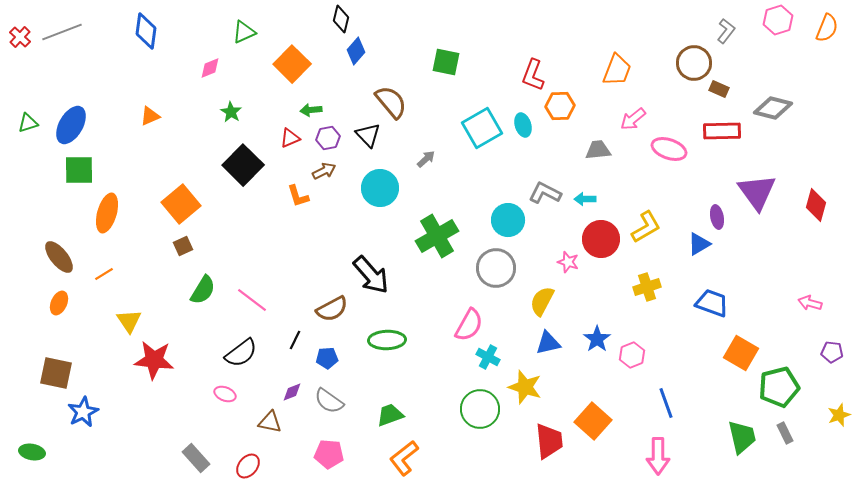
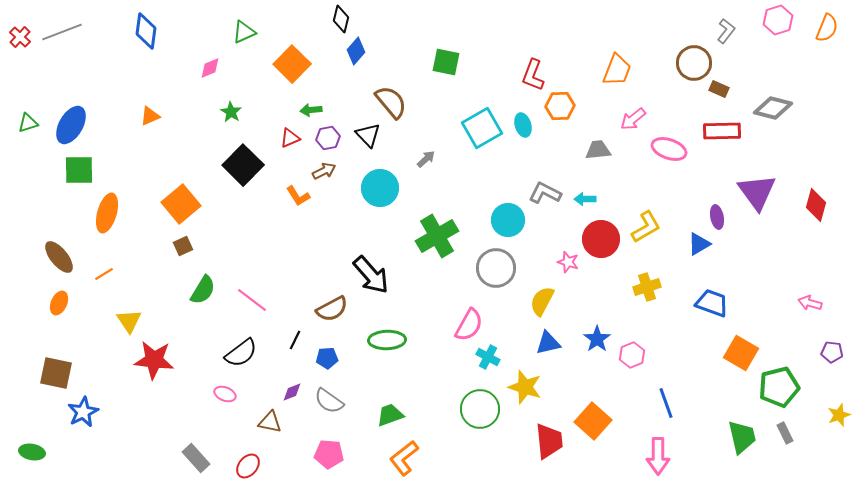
orange L-shape at (298, 196): rotated 15 degrees counterclockwise
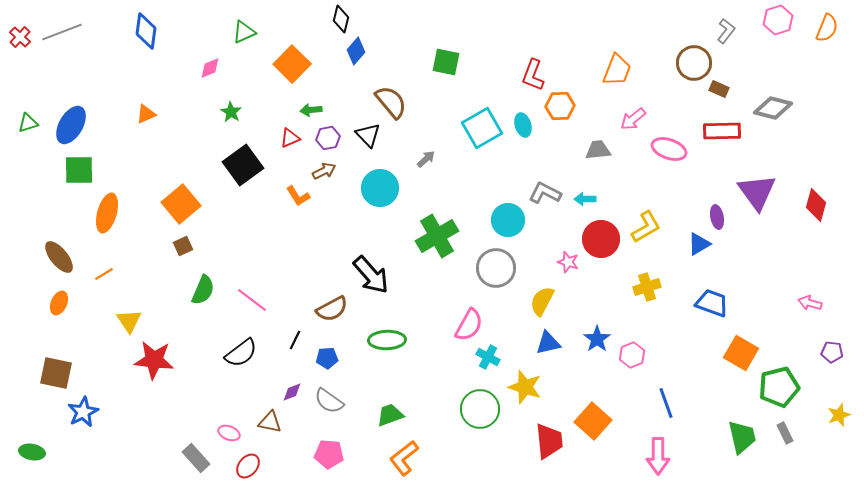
orange triangle at (150, 116): moved 4 px left, 2 px up
black square at (243, 165): rotated 9 degrees clockwise
green semicircle at (203, 290): rotated 8 degrees counterclockwise
pink ellipse at (225, 394): moved 4 px right, 39 px down
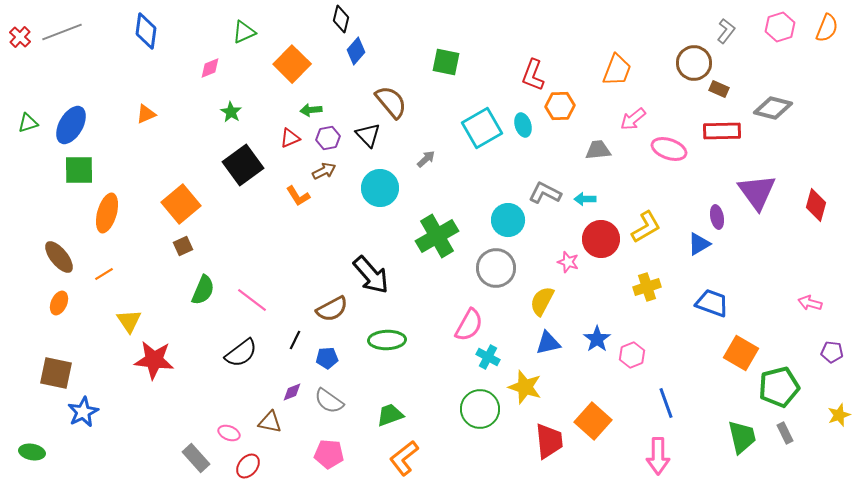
pink hexagon at (778, 20): moved 2 px right, 7 px down
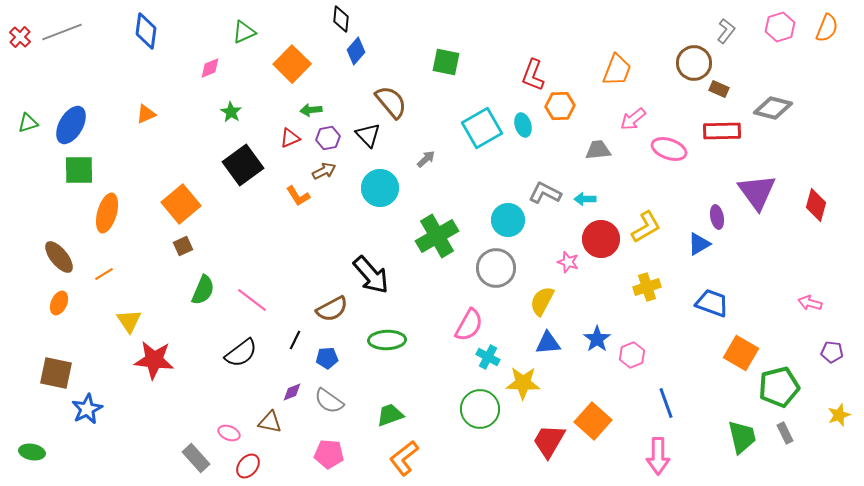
black diamond at (341, 19): rotated 8 degrees counterclockwise
blue triangle at (548, 343): rotated 8 degrees clockwise
yellow star at (525, 387): moved 2 px left, 4 px up; rotated 16 degrees counterclockwise
blue star at (83, 412): moved 4 px right, 3 px up
red trapezoid at (549, 441): rotated 144 degrees counterclockwise
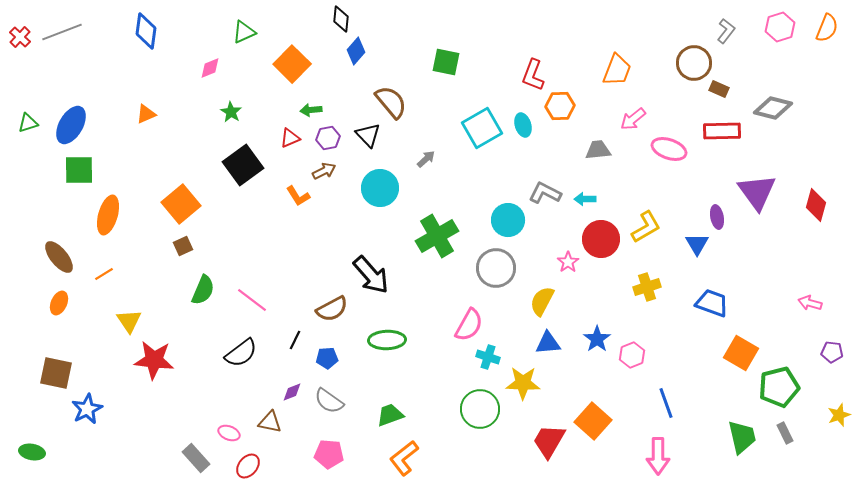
orange ellipse at (107, 213): moved 1 px right, 2 px down
blue triangle at (699, 244): moved 2 px left; rotated 30 degrees counterclockwise
pink star at (568, 262): rotated 20 degrees clockwise
cyan cross at (488, 357): rotated 10 degrees counterclockwise
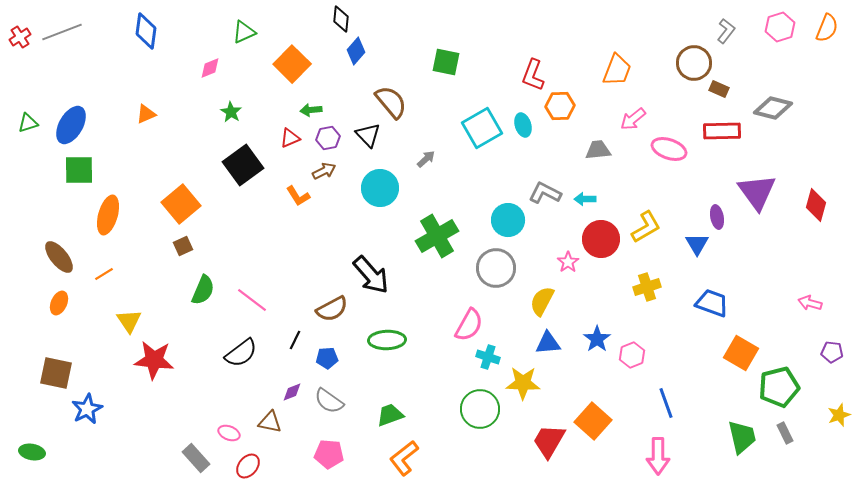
red cross at (20, 37): rotated 15 degrees clockwise
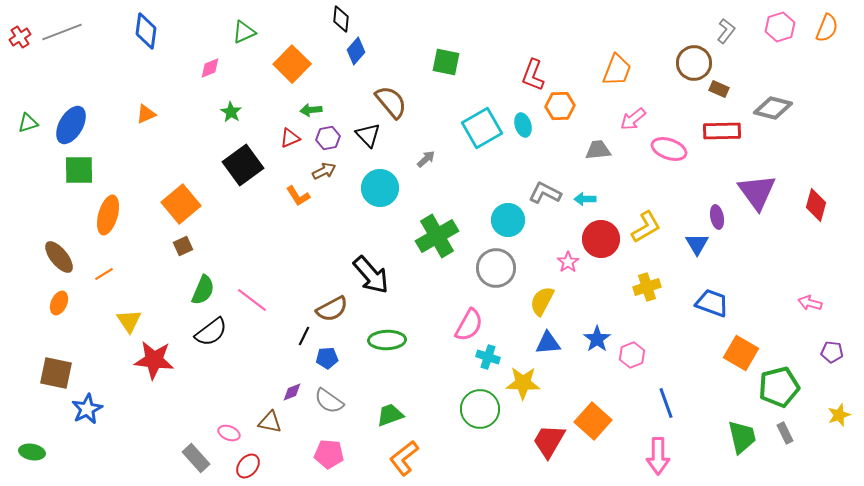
black line at (295, 340): moved 9 px right, 4 px up
black semicircle at (241, 353): moved 30 px left, 21 px up
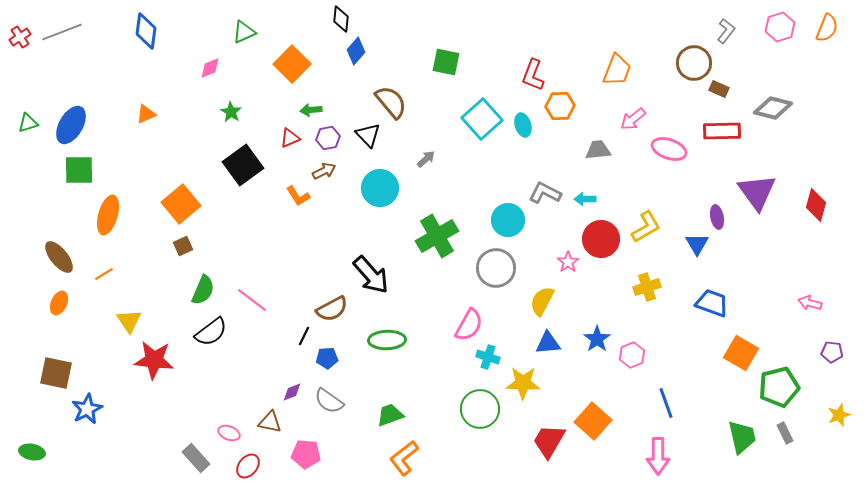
cyan square at (482, 128): moved 9 px up; rotated 12 degrees counterclockwise
pink pentagon at (329, 454): moved 23 px left
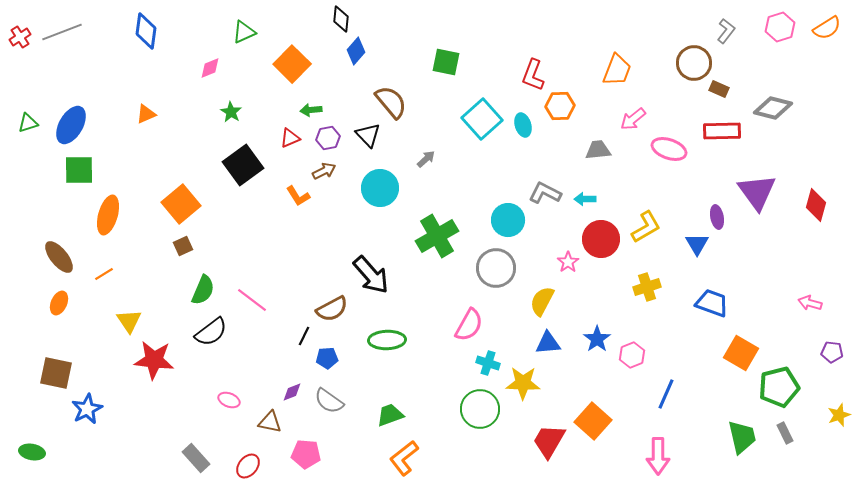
orange semicircle at (827, 28): rotated 36 degrees clockwise
cyan cross at (488, 357): moved 6 px down
blue line at (666, 403): moved 9 px up; rotated 44 degrees clockwise
pink ellipse at (229, 433): moved 33 px up
